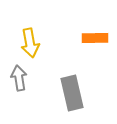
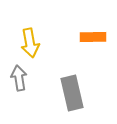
orange rectangle: moved 2 px left, 1 px up
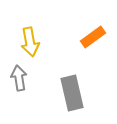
orange rectangle: rotated 35 degrees counterclockwise
yellow arrow: moved 1 px up
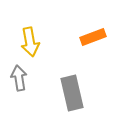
orange rectangle: rotated 15 degrees clockwise
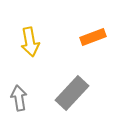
gray arrow: moved 20 px down
gray rectangle: rotated 56 degrees clockwise
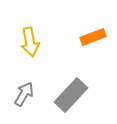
gray rectangle: moved 1 px left, 2 px down
gray arrow: moved 5 px right, 4 px up; rotated 40 degrees clockwise
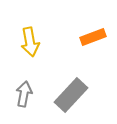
gray arrow: rotated 20 degrees counterclockwise
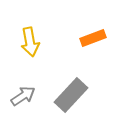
orange rectangle: moved 1 px down
gray arrow: moved 1 px left, 2 px down; rotated 45 degrees clockwise
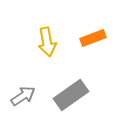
yellow arrow: moved 17 px right
gray rectangle: rotated 12 degrees clockwise
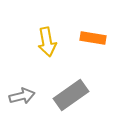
orange rectangle: rotated 30 degrees clockwise
gray arrow: moved 1 px left; rotated 20 degrees clockwise
